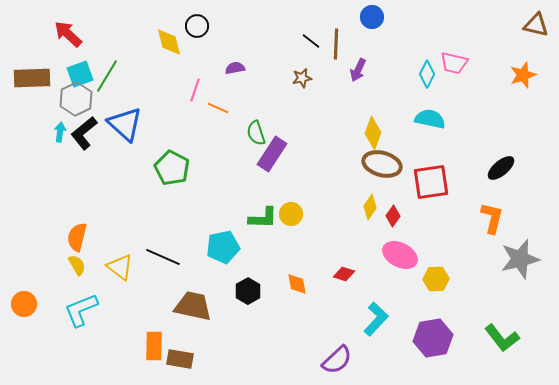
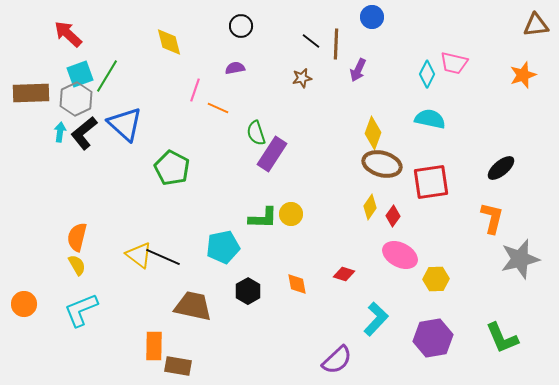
brown triangle at (536, 25): rotated 20 degrees counterclockwise
black circle at (197, 26): moved 44 px right
brown rectangle at (32, 78): moved 1 px left, 15 px down
yellow triangle at (120, 267): moved 19 px right, 12 px up
green L-shape at (502, 338): rotated 15 degrees clockwise
brown rectangle at (180, 359): moved 2 px left, 7 px down
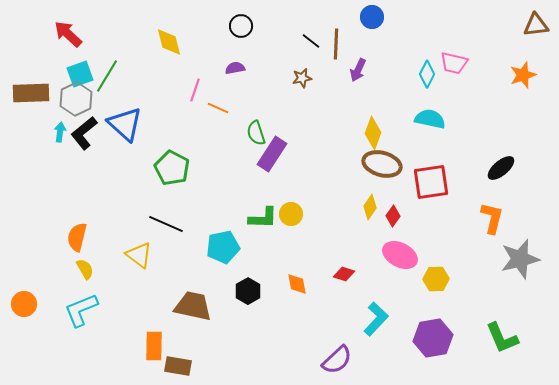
black line at (163, 257): moved 3 px right, 33 px up
yellow semicircle at (77, 265): moved 8 px right, 4 px down
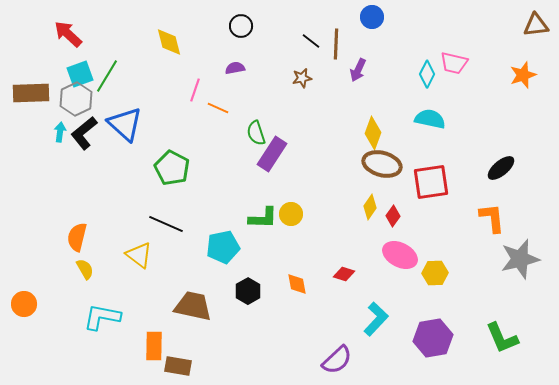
orange L-shape at (492, 218): rotated 20 degrees counterclockwise
yellow hexagon at (436, 279): moved 1 px left, 6 px up
cyan L-shape at (81, 310): moved 21 px right, 7 px down; rotated 33 degrees clockwise
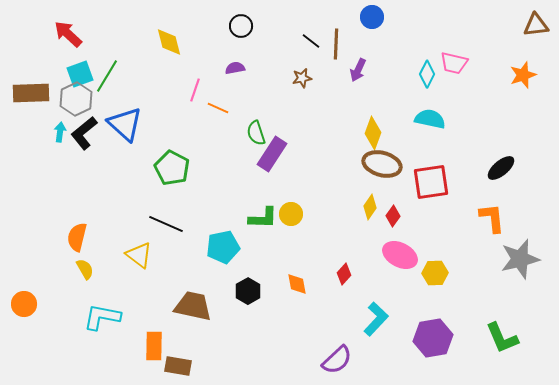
red diamond at (344, 274): rotated 65 degrees counterclockwise
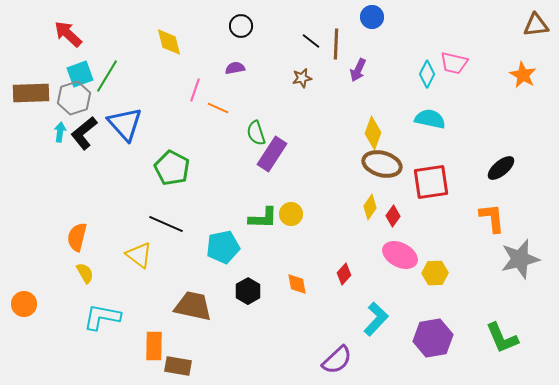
orange star at (523, 75): rotated 24 degrees counterclockwise
gray hexagon at (76, 99): moved 2 px left, 1 px up; rotated 8 degrees clockwise
blue triangle at (125, 124): rotated 6 degrees clockwise
yellow semicircle at (85, 269): moved 4 px down
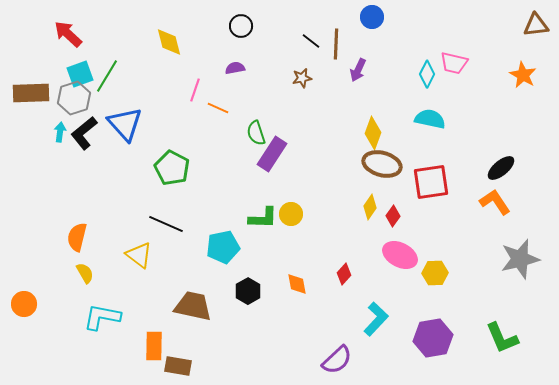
orange L-shape at (492, 218): moved 3 px right, 16 px up; rotated 28 degrees counterclockwise
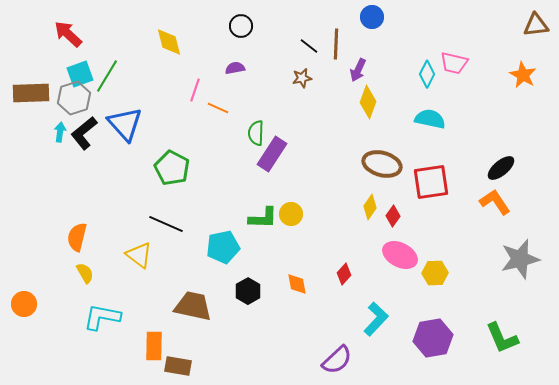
black line at (311, 41): moved 2 px left, 5 px down
green semicircle at (256, 133): rotated 20 degrees clockwise
yellow diamond at (373, 133): moved 5 px left, 31 px up
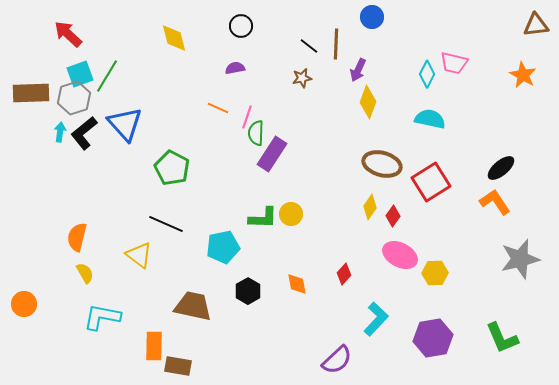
yellow diamond at (169, 42): moved 5 px right, 4 px up
pink line at (195, 90): moved 52 px right, 27 px down
red square at (431, 182): rotated 24 degrees counterclockwise
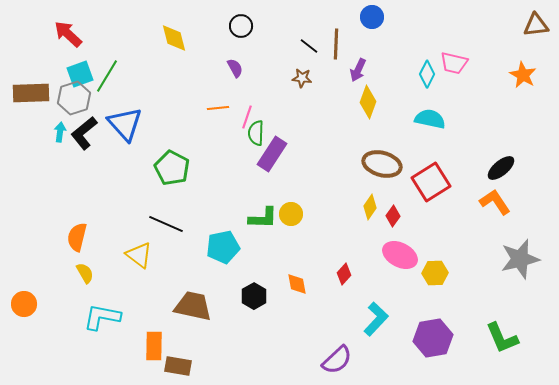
purple semicircle at (235, 68): rotated 72 degrees clockwise
brown star at (302, 78): rotated 18 degrees clockwise
orange line at (218, 108): rotated 30 degrees counterclockwise
black hexagon at (248, 291): moved 6 px right, 5 px down
